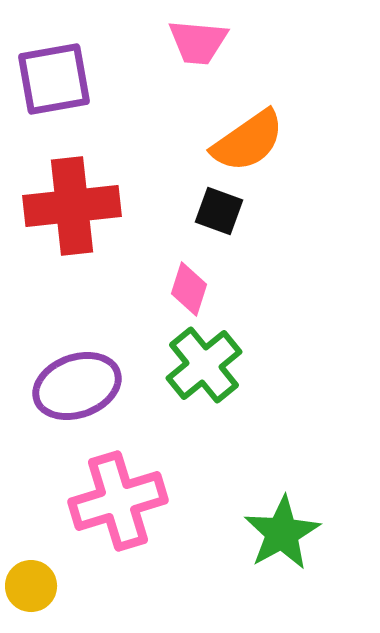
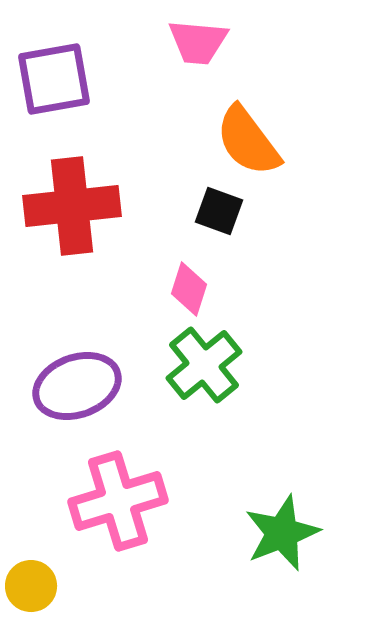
orange semicircle: rotated 88 degrees clockwise
green star: rotated 8 degrees clockwise
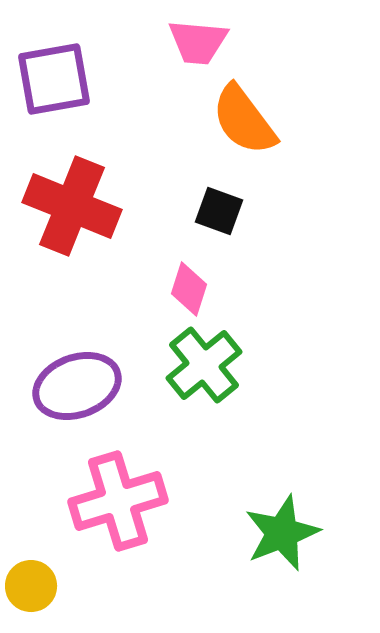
orange semicircle: moved 4 px left, 21 px up
red cross: rotated 28 degrees clockwise
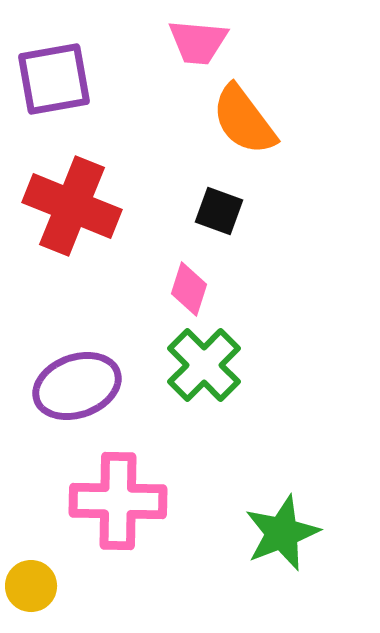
green cross: rotated 6 degrees counterclockwise
pink cross: rotated 18 degrees clockwise
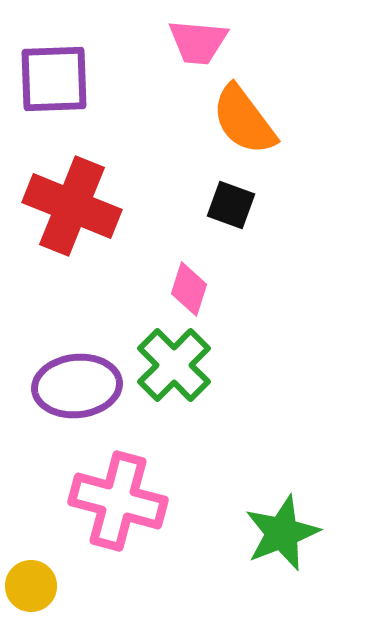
purple square: rotated 8 degrees clockwise
black square: moved 12 px right, 6 px up
green cross: moved 30 px left
purple ellipse: rotated 14 degrees clockwise
pink cross: rotated 14 degrees clockwise
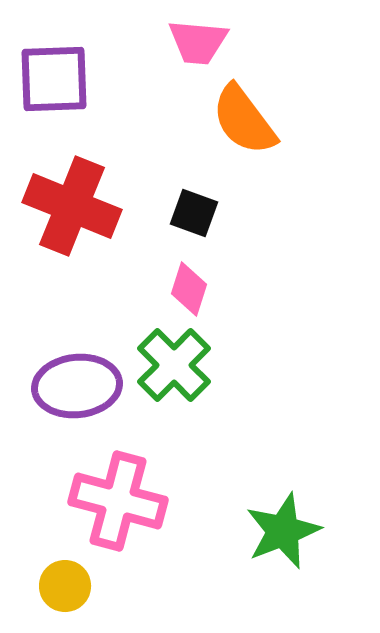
black square: moved 37 px left, 8 px down
green star: moved 1 px right, 2 px up
yellow circle: moved 34 px right
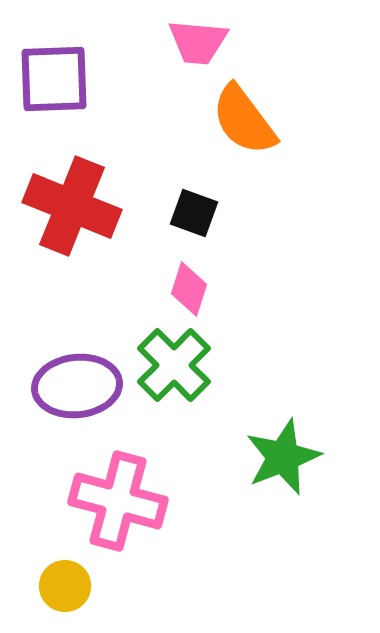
green star: moved 74 px up
